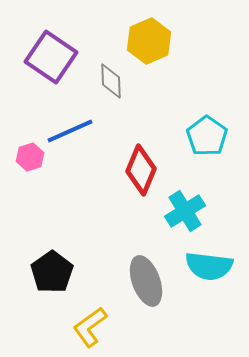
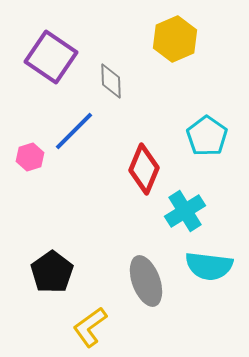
yellow hexagon: moved 26 px right, 2 px up
blue line: moved 4 px right; rotated 21 degrees counterclockwise
red diamond: moved 3 px right, 1 px up
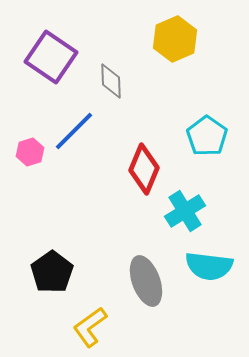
pink hexagon: moved 5 px up
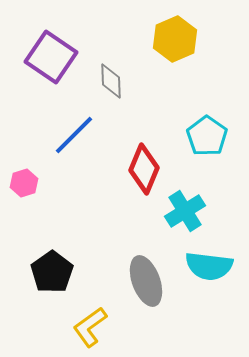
blue line: moved 4 px down
pink hexagon: moved 6 px left, 31 px down
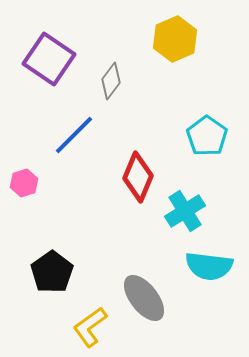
purple square: moved 2 px left, 2 px down
gray diamond: rotated 39 degrees clockwise
red diamond: moved 6 px left, 8 px down
gray ellipse: moved 2 px left, 17 px down; rotated 18 degrees counterclockwise
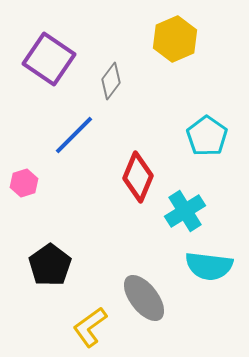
black pentagon: moved 2 px left, 7 px up
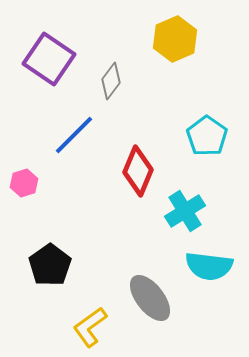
red diamond: moved 6 px up
gray ellipse: moved 6 px right
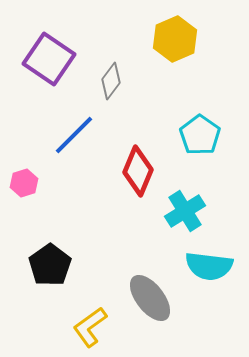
cyan pentagon: moved 7 px left, 1 px up
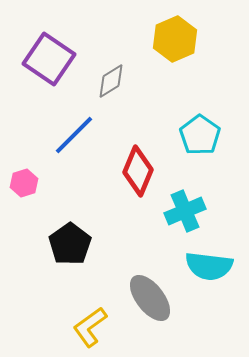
gray diamond: rotated 21 degrees clockwise
cyan cross: rotated 9 degrees clockwise
black pentagon: moved 20 px right, 21 px up
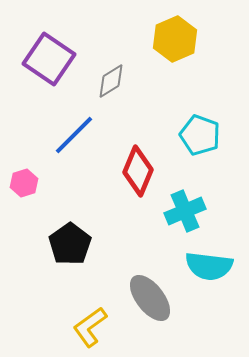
cyan pentagon: rotated 15 degrees counterclockwise
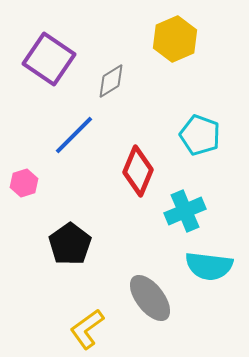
yellow L-shape: moved 3 px left, 2 px down
